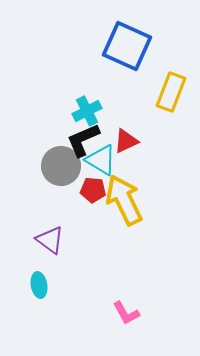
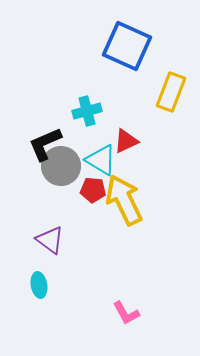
cyan cross: rotated 12 degrees clockwise
black L-shape: moved 38 px left, 4 px down
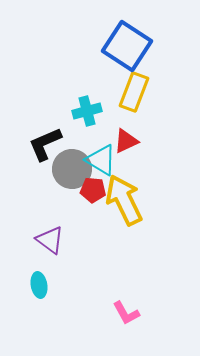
blue square: rotated 9 degrees clockwise
yellow rectangle: moved 37 px left
gray circle: moved 11 px right, 3 px down
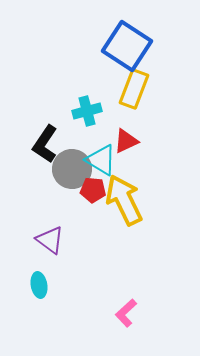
yellow rectangle: moved 3 px up
black L-shape: rotated 33 degrees counterclockwise
pink L-shape: rotated 76 degrees clockwise
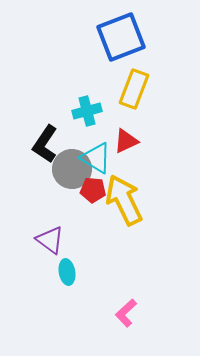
blue square: moved 6 px left, 9 px up; rotated 36 degrees clockwise
cyan triangle: moved 5 px left, 2 px up
cyan ellipse: moved 28 px right, 13 px up
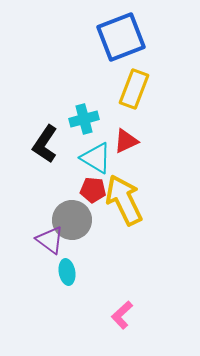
cyan cross: moved 3 px left, 8 px down
gray circle: moved 51 px down
pink L-shape: moved 4 px left, 2 px down
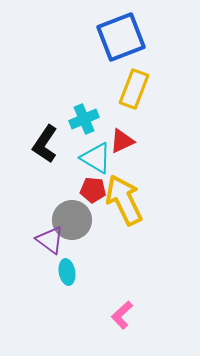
cyan cross: rotated 8 degrees counterclockwise
red triangle: moved 4 px left
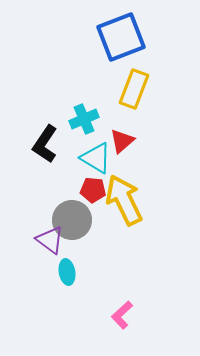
red triangle: rotated 16 degrees counterclockwise
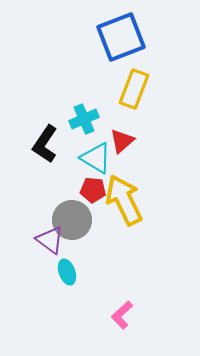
cyan ellipse: rotated 10 degrees counterclockwise
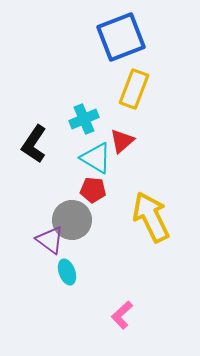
black L-shape: moved 11 px left
yellow arrow: moved 27 px right, 17 px down
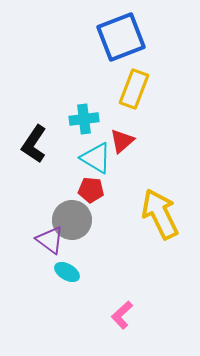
cyan cross: rotated 16 degrees clockwise
red pentagon: moved 2 px left
yellow arrow: moved 9 px right, 3 px up
cyan ellipse: rotated 40 degrees counterclockwise
